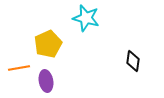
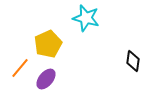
orange line: moved 1 px right; rotated 40 degrees counterclockwise
purple ellipse: moved 2 px up; rotated 50 degrees clockwise
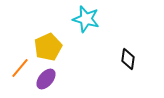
cyan star: moved 1 px down
yellow pentagon: moved 3 px down
black diamond: moved 5 px left, 2 px up
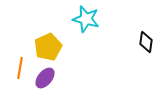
black diamond: moved 18 px right, 17 px up
orange line: rotated 30 degrees counterclockwise
purple ellipse: moved 1 px left, 1 px up
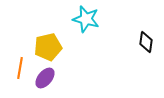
yellow pentagon: rotated 12 degrees clockwise
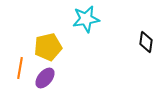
cyan star: rotated 24 degrees counterclockwise
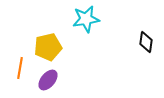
purple ellipse: moved 3 px right, 2 px down
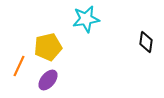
orange line: moved 1 px left, 2 px up; rotated 15 degrees clockwise
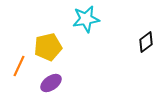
black diamond: rotated 45 degrees clockwise
purple ellipse: moved 3 px right, 3 px down; rotated 15 degrees clockwise
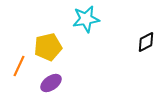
black diamond: rotated 10 degrees clockwise
